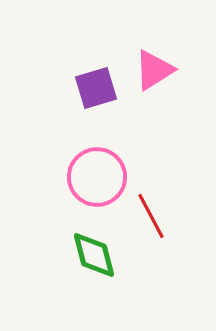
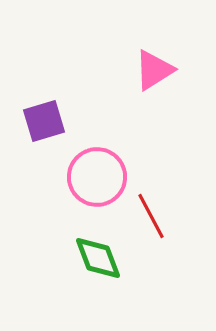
purple square: moved 52 px left, 33 px down
green diamond: moved 4 px right, 3 px down; rotated 6 degrees counterclockwise
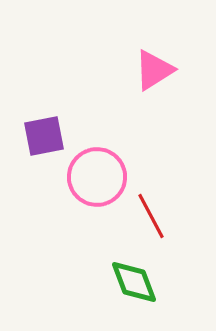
purple square: moved 15 px down; rotated 6 degrees clockwise
green diamond: moved 36 px right, 24 px down
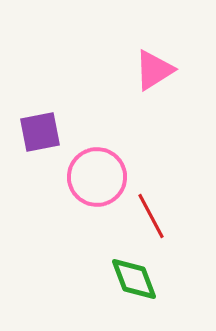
purple square: moved 4 px left, 4 px up
green diamond: moved 3 px up
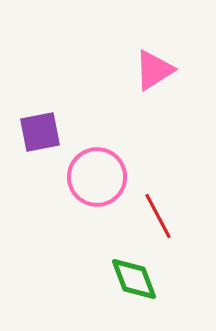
red line: moved 7 px right
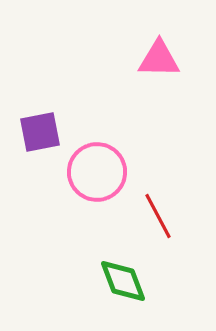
pink triangle: moved 5 px right, 11 px up; rotated 33 degrees clockwise
pink circle: moved 5 px up
green diamond: moved 11 px left, 2 px down
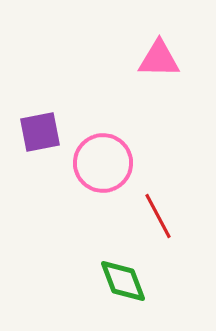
pink circle: moved 6 px right, 9 px up
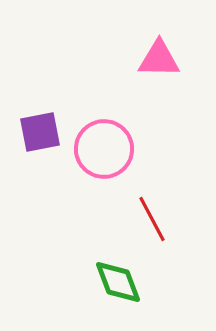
pink circle: moved 1 px right, 14 px up
red line: moved 6 px left, 3 px down
green diamond: moved 5 px left, 1 px down
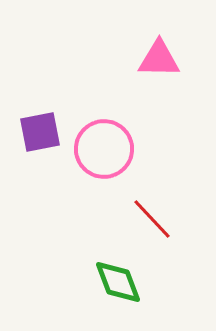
red line: rotated 15 degrees counterclockwise
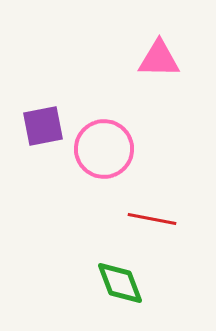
purple square: moved 3 px right, 6 px up
red line: rotated 36 degrees counterclockwise
green diamond: moved 2 px right, 1 px down
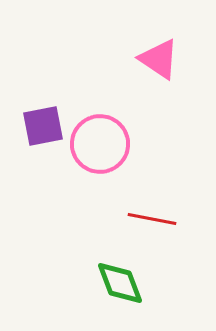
pink triangle: rotated 33 degrees clockwise
pink circle: moved 4 px left, 5 px up
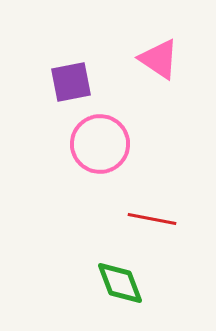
purple square: moved 28 px right, 44 px up
